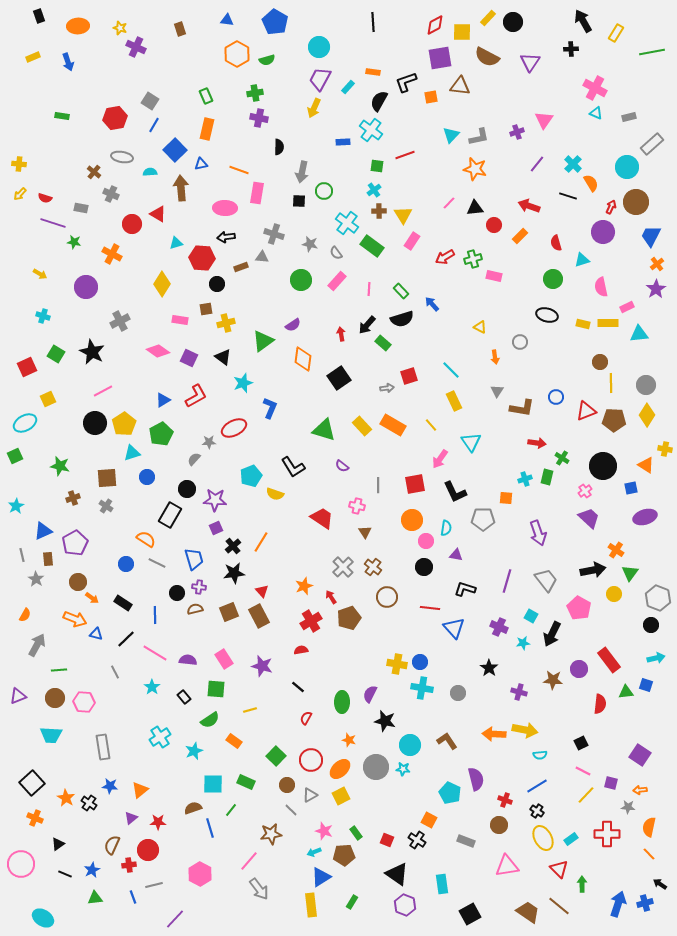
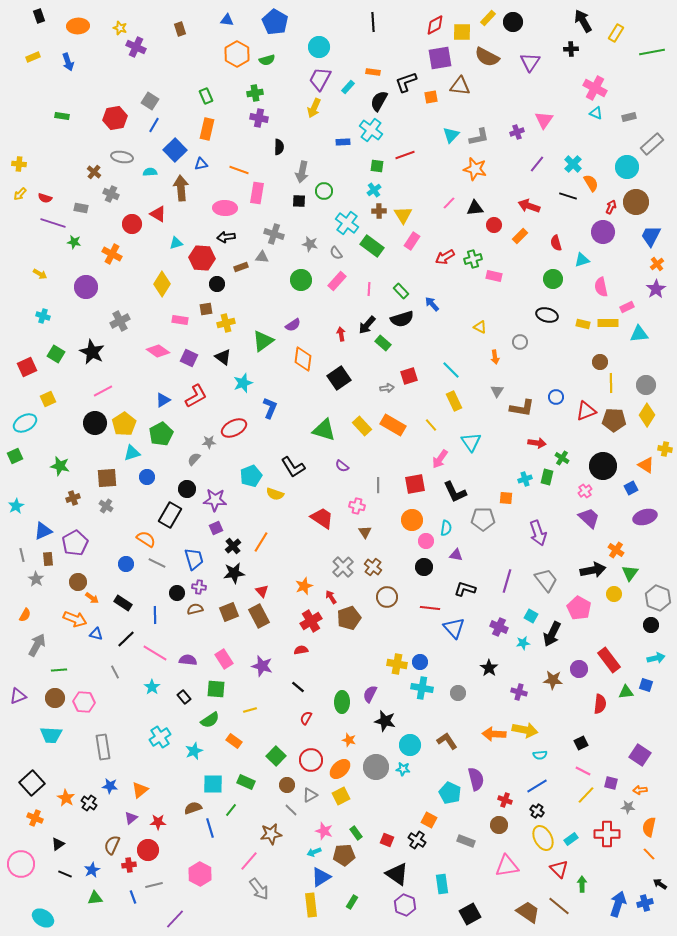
blue square at (631, 488): rotated 16 degrees counterclockwise
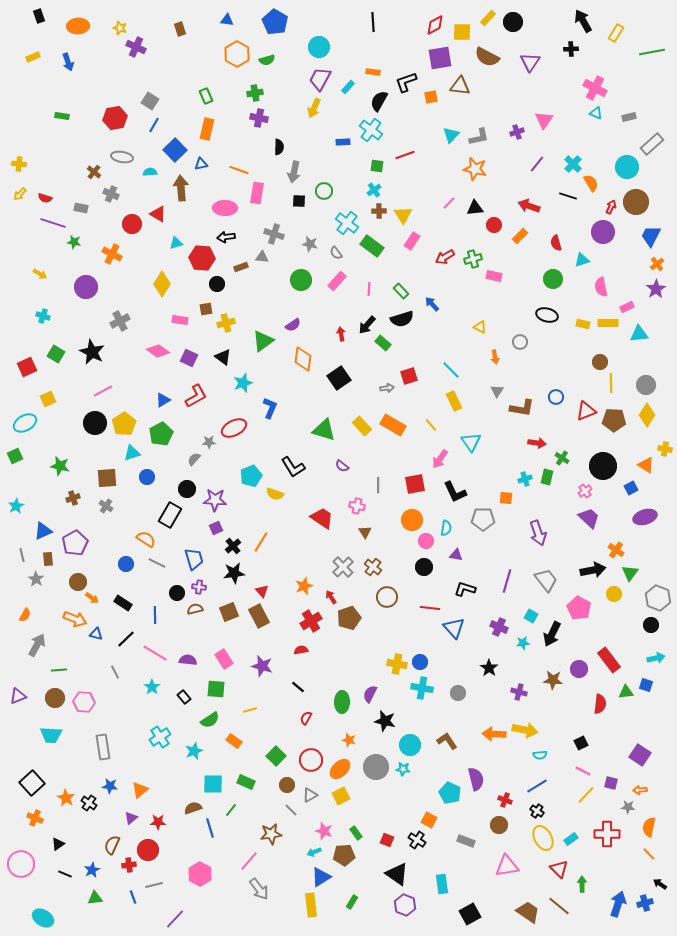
gray arrow at (302, 172): moved 8 px left
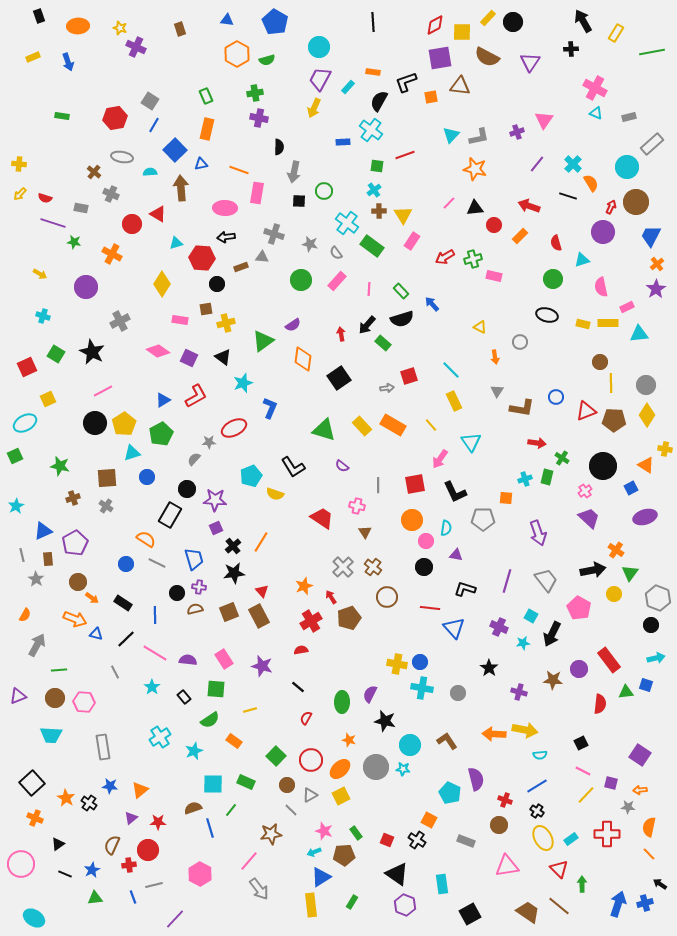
cyan ellipse at (43, 918): moved 9 px left
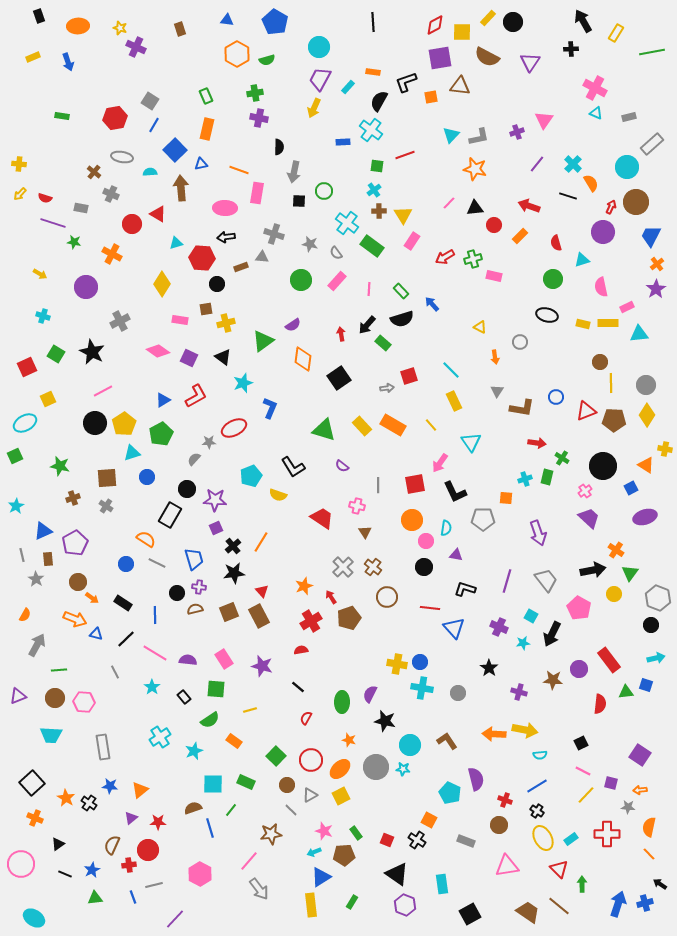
pink arrow at (440, 459): moved 4 px down
yellow semicircle at (275, 494): moved 3 px right, 1 px down
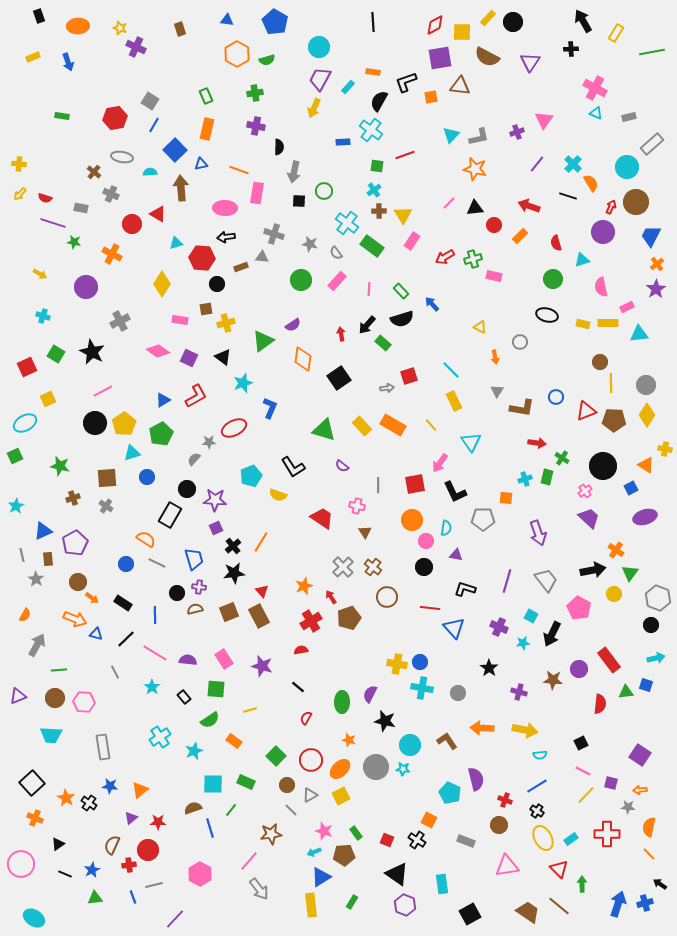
purple cross at (259, 118): moved 3 px left, 8 px down
orange arrow at (494, 734): moved 12 px left, 6 px up
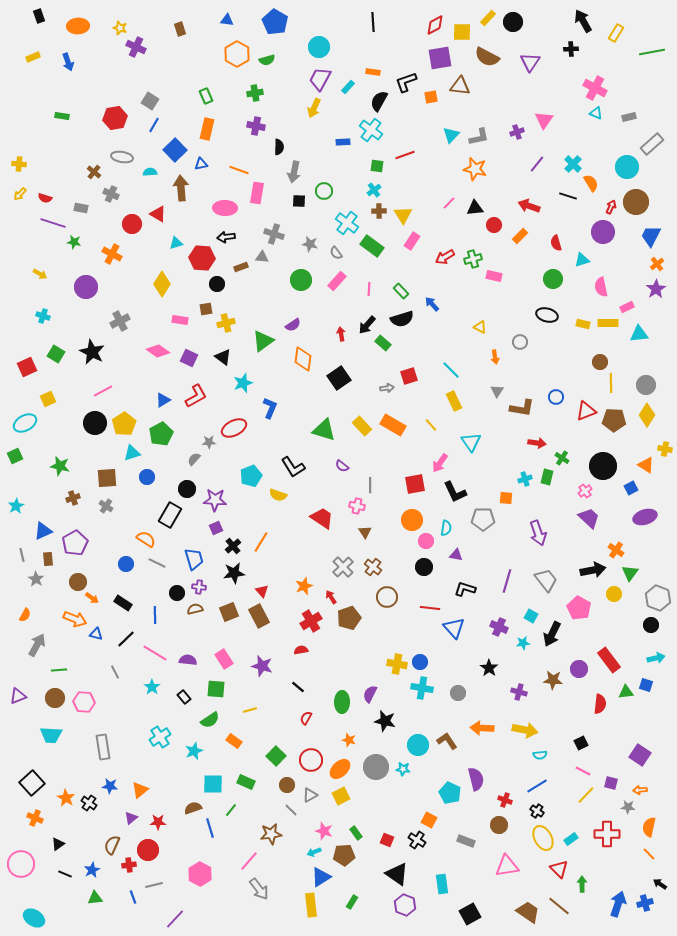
gray line at (378, 485): moved 8 px left
cyan circle at (410, 745): moved 8 px right
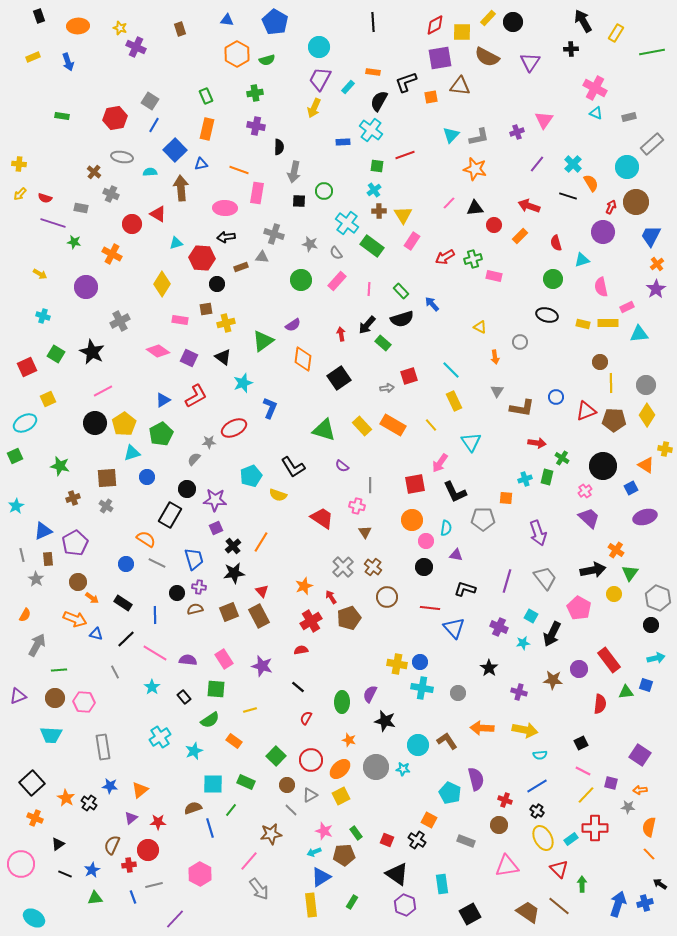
gray trapezoid at (546, 580): moved 1 px left, 2 px up
red cross at (607, 834): moved 12 px left, 6 px up
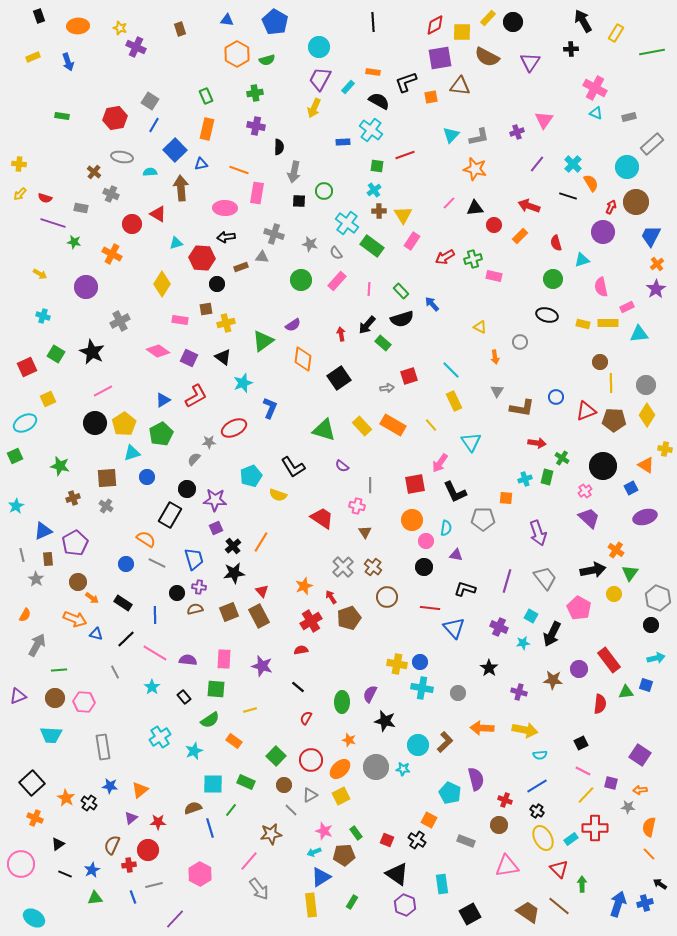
black semicircle at (379, 101): rotated 90 degrees clockwise
pink rectangle at (224, 659): rotated 36 degrees clockwise
brown L-shape at (447, 741): moved 2 px left, 1 px down; rotated 80 degrees clockwise
brown circle at (287, 785): moved 3 px left
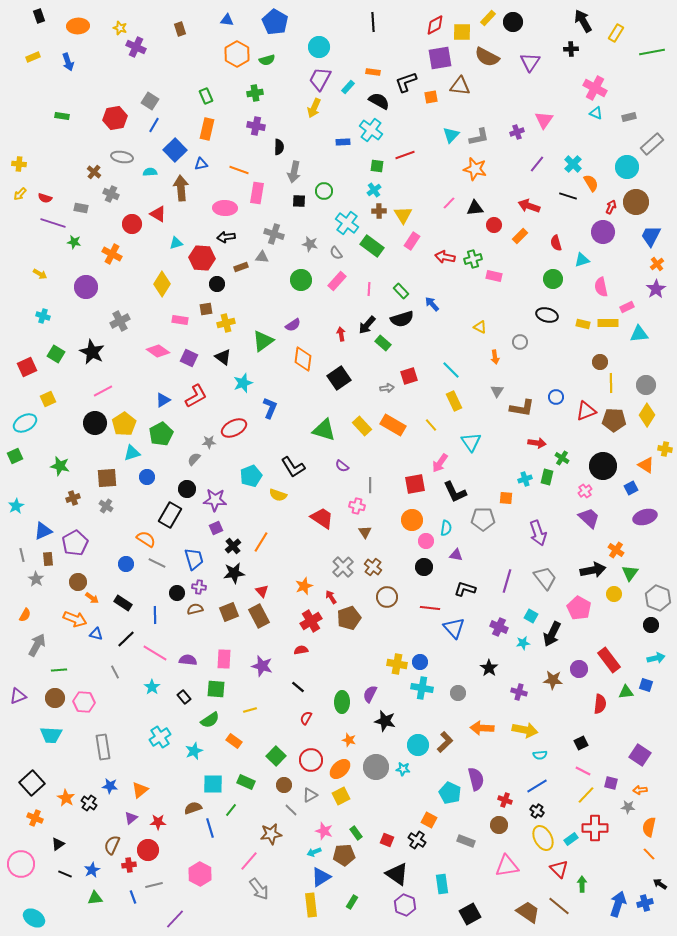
red arrow at (445, 257): rotated 42 degrees clockwise
